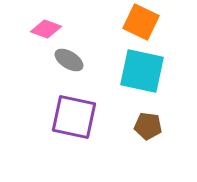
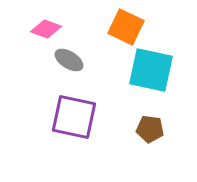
orange square: moved 15 px left, 5 px down
cyan square: moved 9 px right, 1 px up
brown pentagon: moved 2 px right, 3 px down
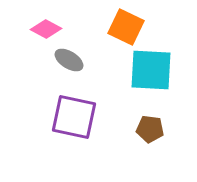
pink diamond: rotated 8 degrees clockwise
cyan square: rotated 9 degrees counterclockwise
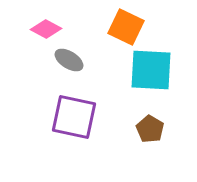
brown pentagon: rotated 24 degrees clockwise
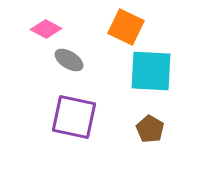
cyan square: moved 1 px down
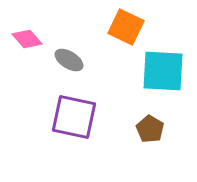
pink diamond: moved 19 px left, 10 px down; rotated 20 degrees clockwise
cyan square: moved 12 px right
